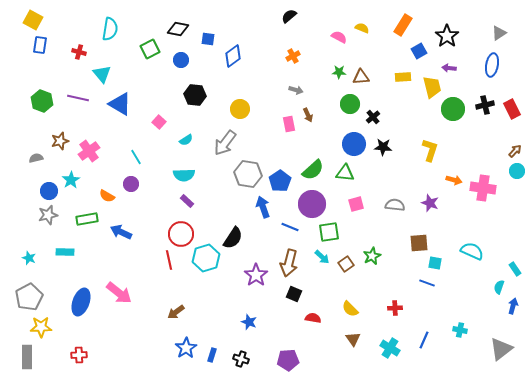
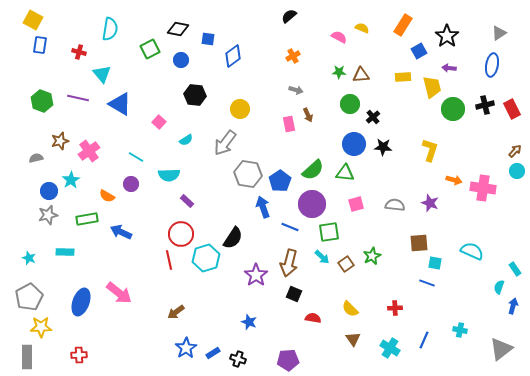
brown triangle at (361, 77): moved 2 px up
cyan line at (136, 157): rotated 28 degrees counterclockwise
cyan semicircle at (184, 175): moved 15 px left
blue rectangle at (212, 355): moved 1 px right, 2 px up; rotated 40 degrees clockwise
black cross at (241, 359): moved 3 px left
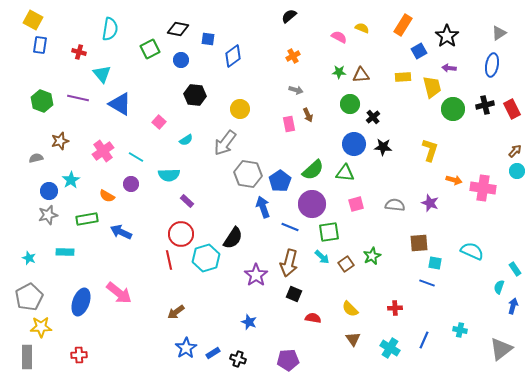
pink cross at (89, 151): moved 14 px right
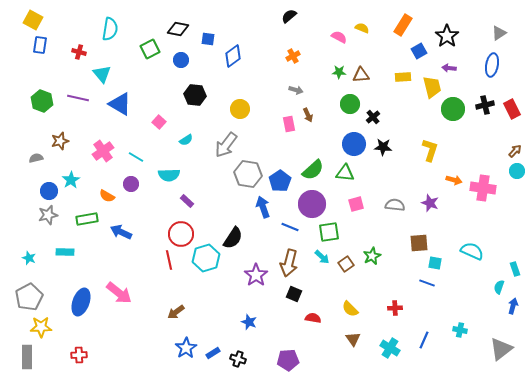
gray arrow at (225, 143): moved 1 px right, 2 px down
cyan rectangle at (515, 269): rotated 16 degrees clockwise
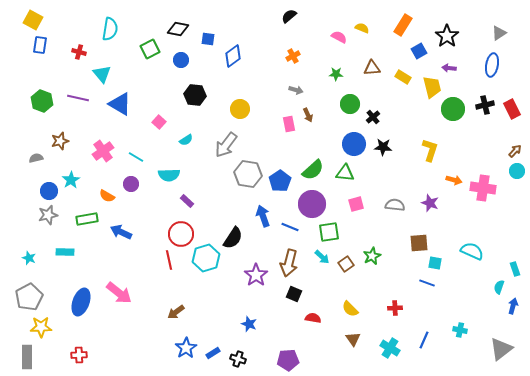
green star at (339, 72): moved 3 px left, 2 px down
brown triangle at (361, 75): moved 11 px right, 7 px up
yellow rectangle at (403, 77): rotated 35 degrees clockwise
blue arrow at (263, 207): moved 9 px down
blue star at (249, 322): moved 2 px down
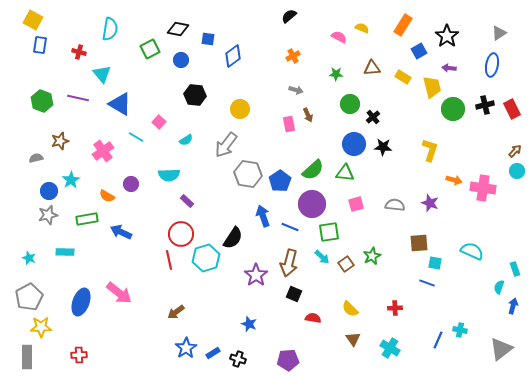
cyan line at (136, 157): moved 20 px up
blue line at (424, 340): moved 14 px right
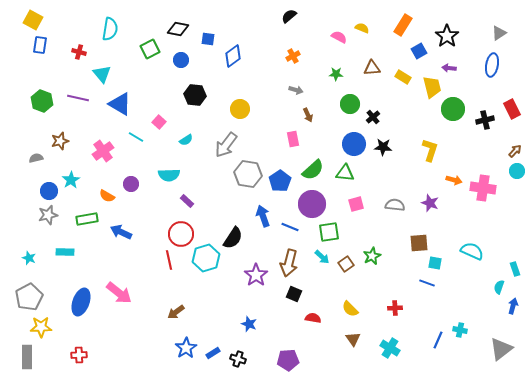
black cross at (485, 105): moved 15 px down
pink rectangle at (289, 124): moved 4 px right, 15 px down
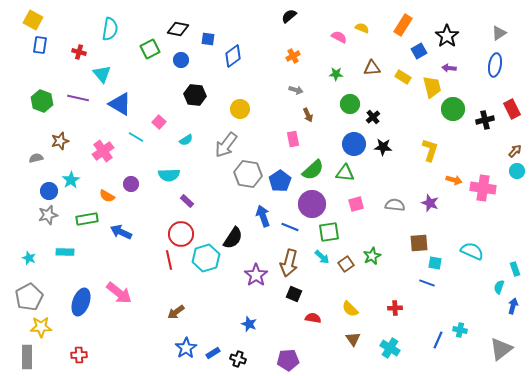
blue ellipse at (492, 65): moved 3 px right
